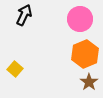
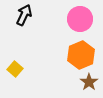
orange hexagon: moved 4 px left, 1 px down
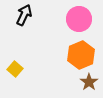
pink circle: moved 1 px left
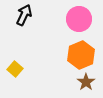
brown star: moved 3 px left
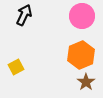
pink circle: moved 3 px right, 3 px up
yellow square: moved 1 px right, 2 px up; rotated 21 degrees clockwise
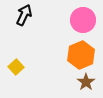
pink circle: moved 1 px right, 4 px down
yellow square: rotated 14 degrees counterclockwise
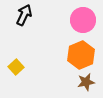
brown star: rotated 24 degrees clockwise
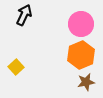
pink circle: moved 2 px left, 4 px down
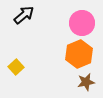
black arrow: rotated 25 degrees clockwise
pink circle: moved 1 px right, 1 px up
orange hexagon: moved 2 px left, 1 px up
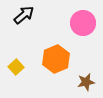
pink circle: moved 1 px right
orange hexagon: moved 23 px left, 5 px down
